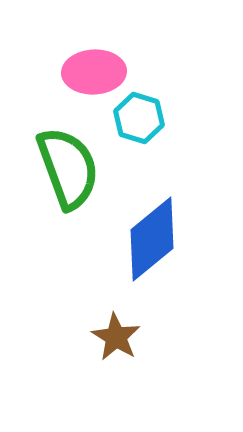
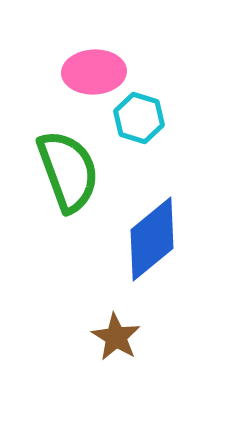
green semicircle: moved 3 px down
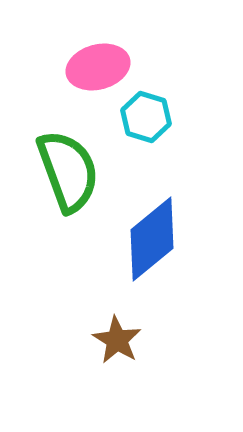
pink ellipse: moved 4 px right, 5 px up; rotated 12 degrees counterclockwise
cyan hexagon: moved 7 px right, 1 px up
brown star: moved 1 px right, 3 px down
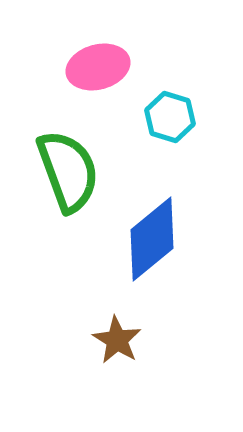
cyan hexagon: moved 24 px right
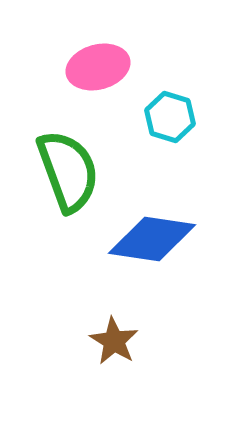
blue diamond: rotated 48 degrees clockwise
brown star: moved 3 px left, 1 px down
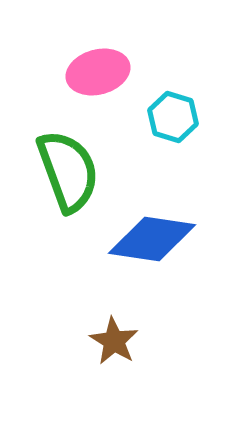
pink ellipse: moved 5 px down
cyan hexagon: moved 3 px right
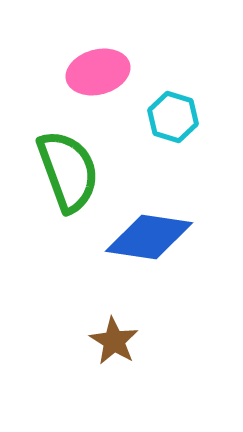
blue diamond: moved 3 px left, 2 px up
